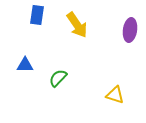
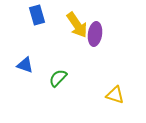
blue rectangle: rotated 24 degrees counterclockwise
purple ellipse: moved 35 px left, 4 px down
blue triangle: rotated 18 degrees clockwise
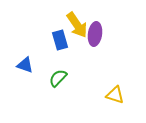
blue rectangle: moved 23 px right, 25 px down
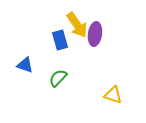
yellow triangle: moved 2 px left
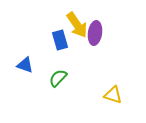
purple ellipse: moved 1 px up
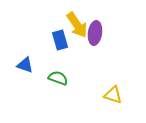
green semicircle: rotated 66 degrees clockwise
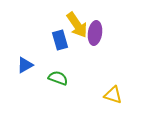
blue triangle: rotated 48 degrees counterclockwise
